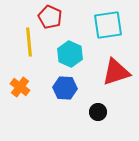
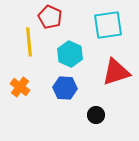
black circle: moved 2 px left, 3 px down
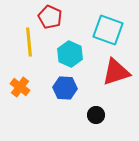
cyan square: moved 5 px down; rotated 28 degrees clockwise
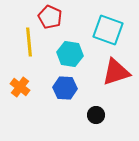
cyan hexagon: rotated 15 degrees counterclockwise
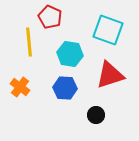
red triangle: moved 6 px left, 3 px down
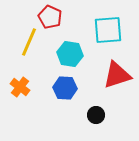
cyan square: rotated 24 degrees counterclockwise
yellow line: rotated 28 degrees clockwise
red triangle: moved 7 px right
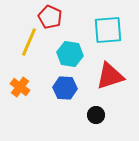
red triangle: moved 7 px left, 1 px down
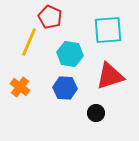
black circle: moved 2 px up
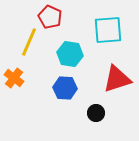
red triangle: moved 7 px right, 3 px down
orange cross: moved 6 px left, 9 px up
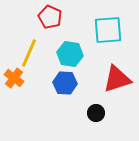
yellow line: moved 11 px down
blue hexagon: moved 5 px up
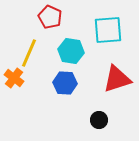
cyan hexagon: moved 1 px right, 3 px up
black circle: moved 3 px right, 7 px down
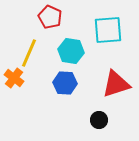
red triangle: moved 1 px left, 5 px down
